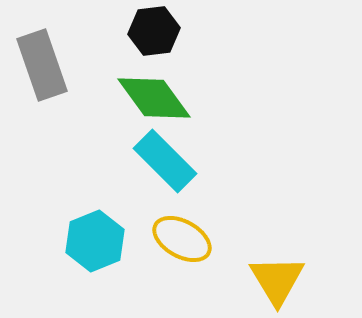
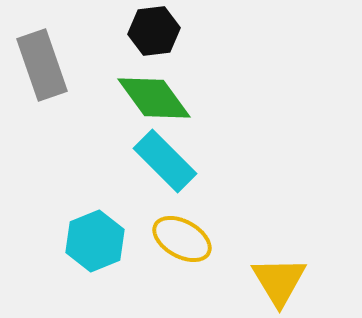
yellow triangle: moved 2 px right, 1 px down
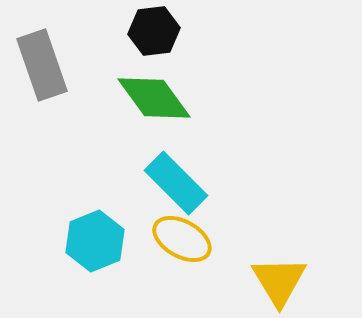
cyan rectangle: moved 11 px right, 22 px down
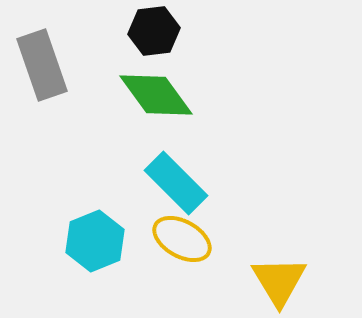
green diamond: moved 2 px right, 3 px up
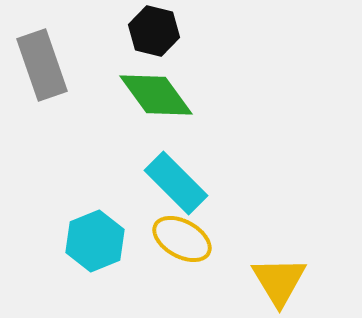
black hexagon: rotated 21 degrees clockwise
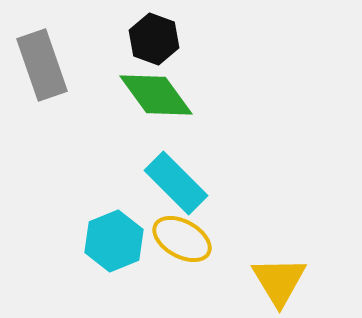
black hexagon: moved 8 px down; rotated 6 degrees clockwise
cyan hexagon: moved 19 px right
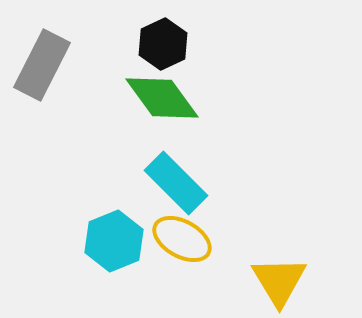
black hexagon: moved 9 px right, 5 px down; rotated 15 degrees clockwise
gray rectangle: rotated 46 degrees clockwise
green diamond: moved 6 px right, 3 px down
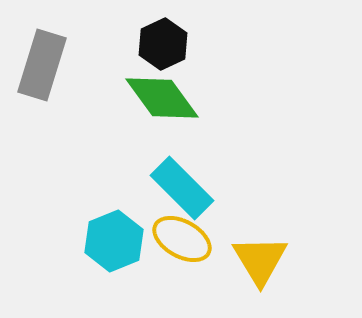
gray rectangle: rotated 10 degrees counterclockwise
cyan rectangle: moved 6 px right, 5 px down
yellow triangle: moved 19 px left, 21 px up
